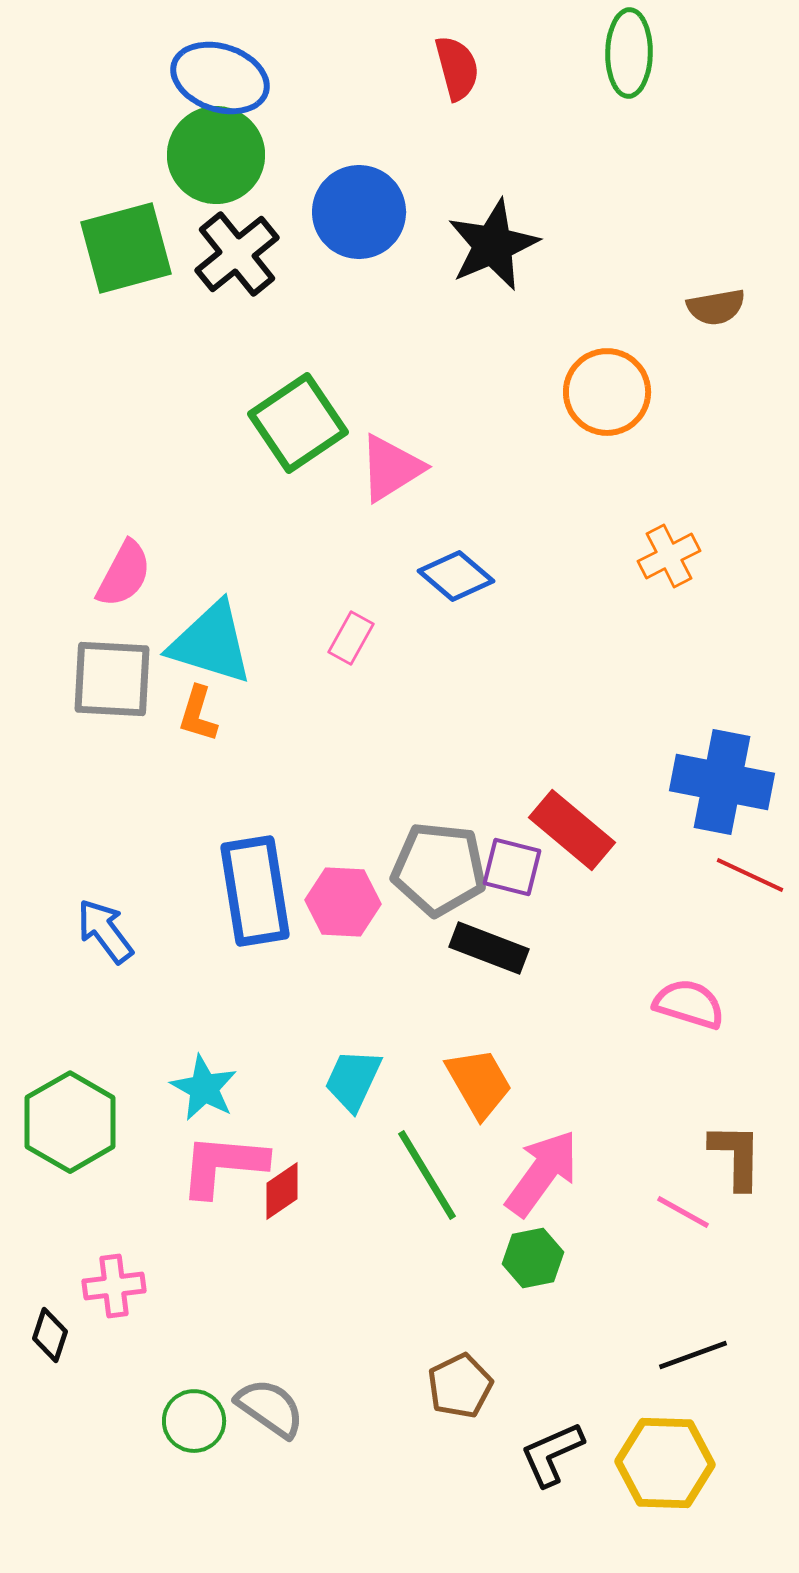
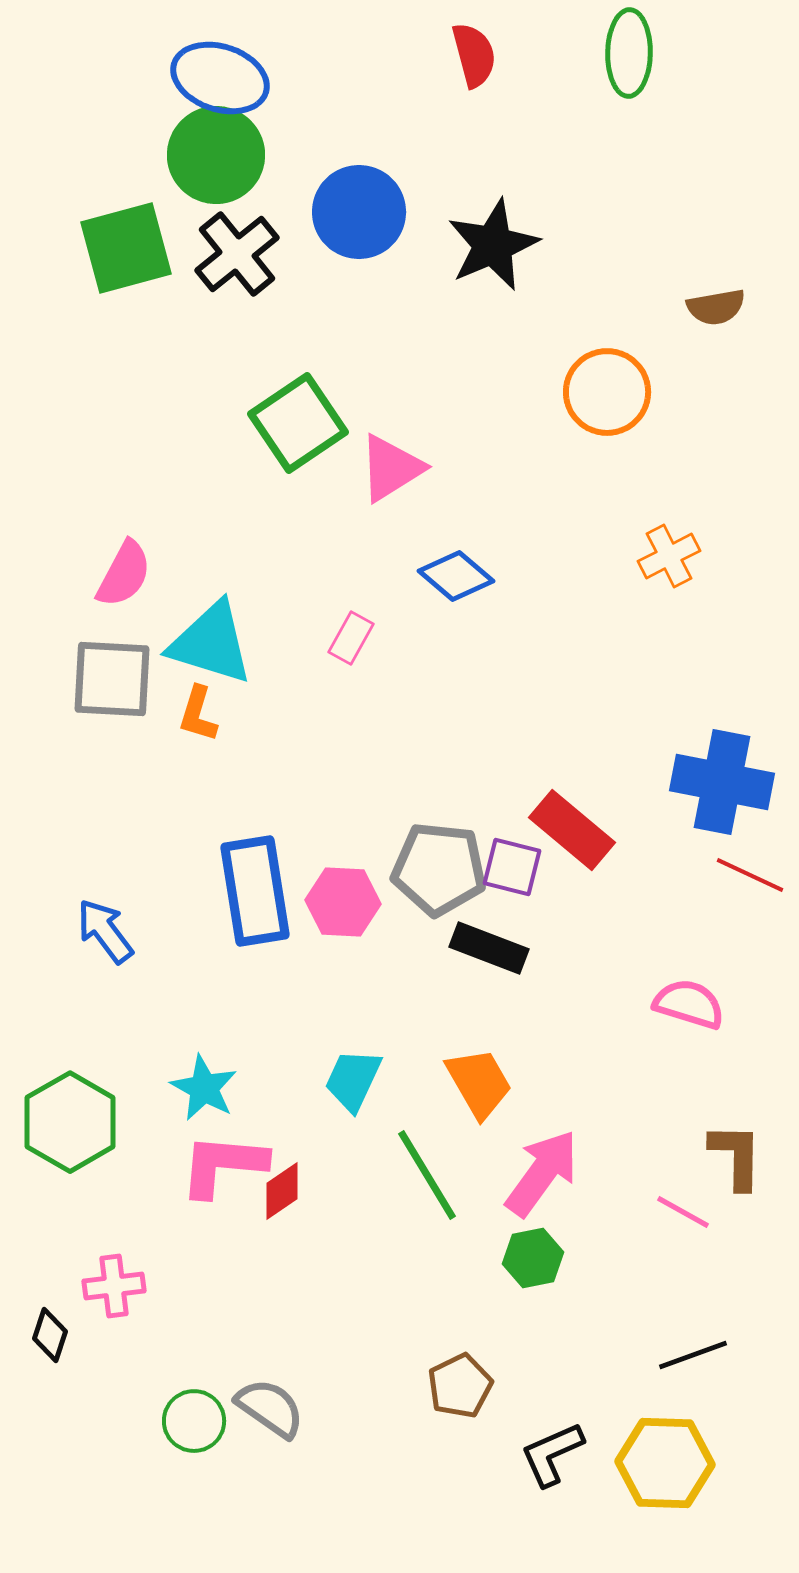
red semicircle at (457, 68): moved 17 px right, 13 px up
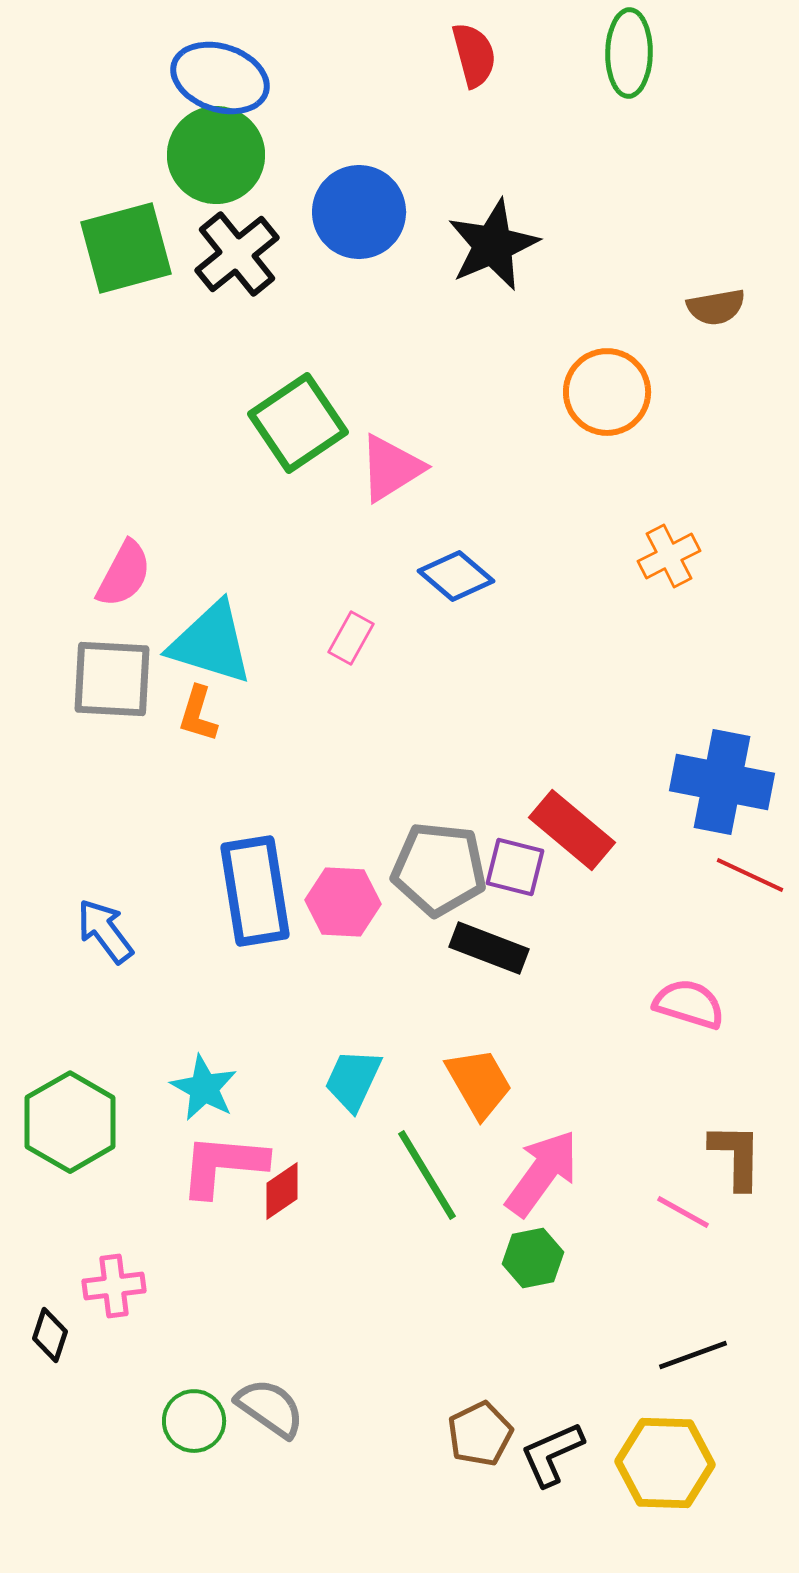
purple square at (512, 867): moved 3 px right
brown pentagon at (460, 1386): moved 20 px right, 48 px down
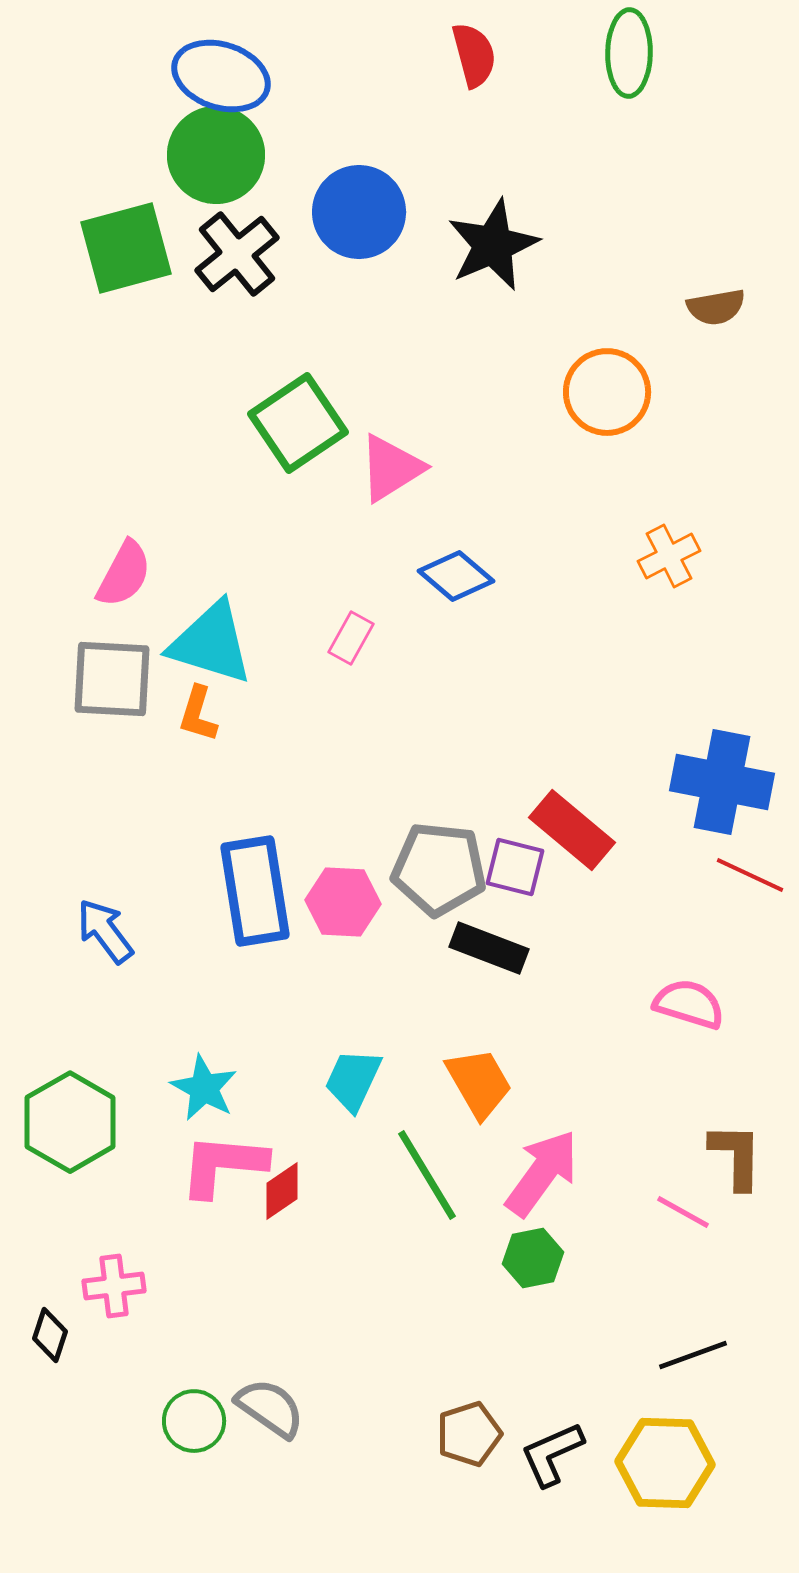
blue ellipse at (220, 78): moved 1 px right, 2 px up
brown pentagon at (480, 1434): moved 11 px left; rotated 8 degrees clockwise
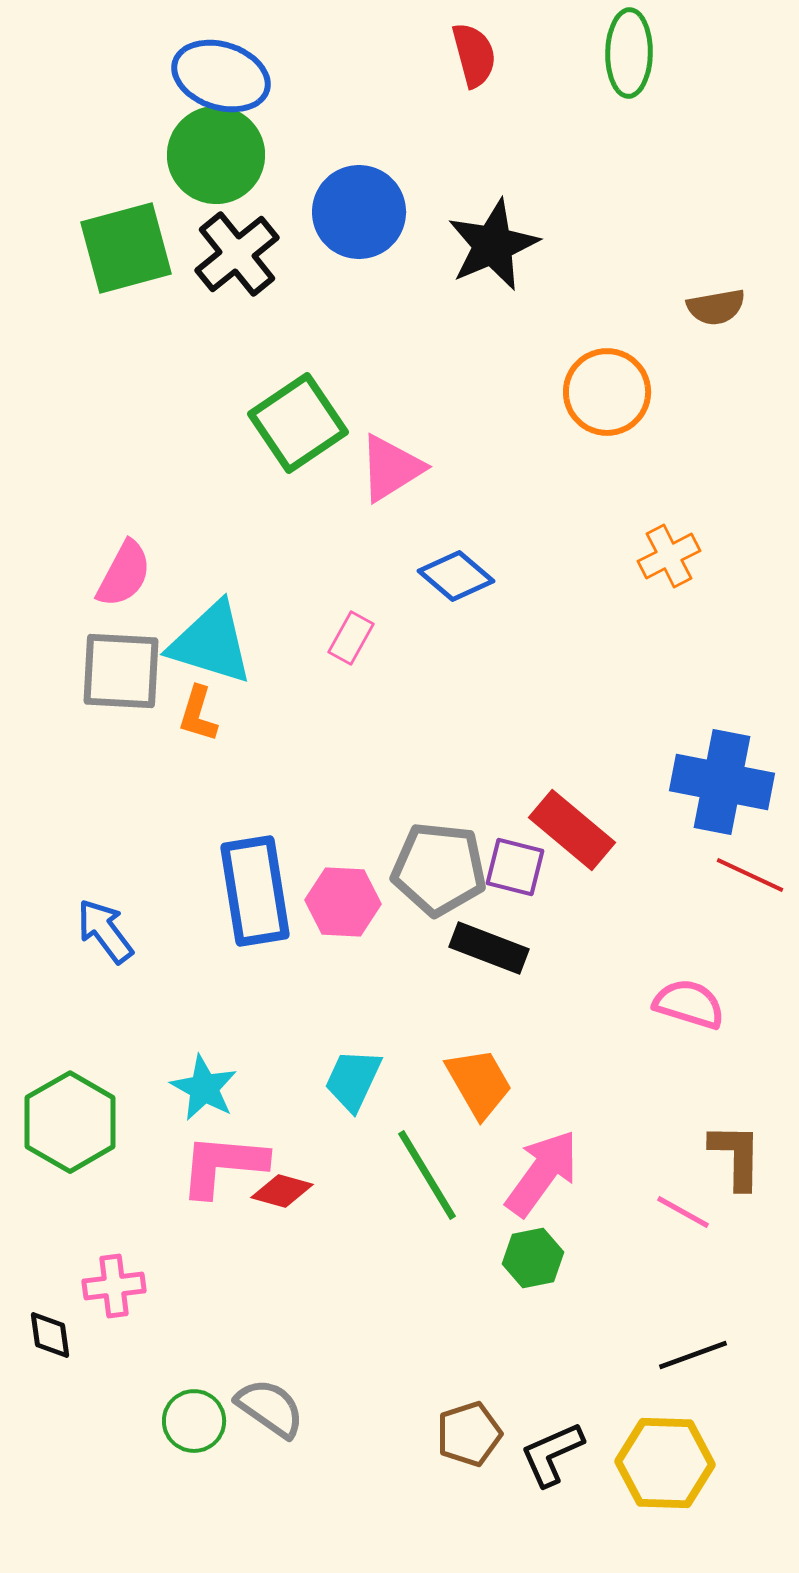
gray square at (112, 679): moved 9 px right, 8 px up
red diamond at (282, 1191): rotated 50 degrees clockwise
black diamond at (50, 1335): rotated 26 degrees counterclockwise
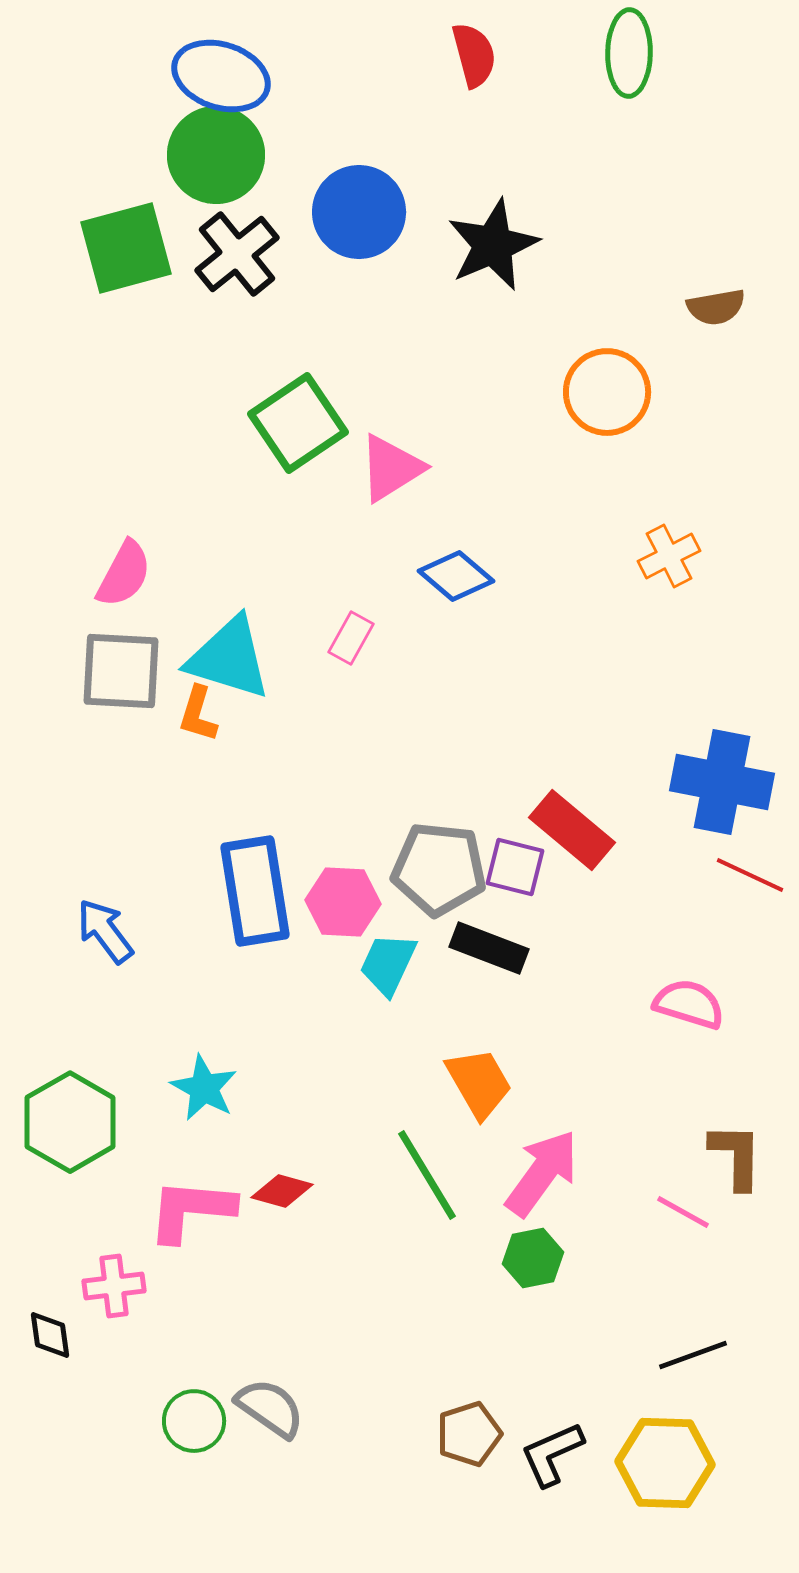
cyan triangle at (211, 643): moved 18 px right, 15 px down
cyan trapezoid at (353, 1080): moved 35 px right, 116 px up
pink L-shape at (223, 1165): moved 32 px left, 45 px down
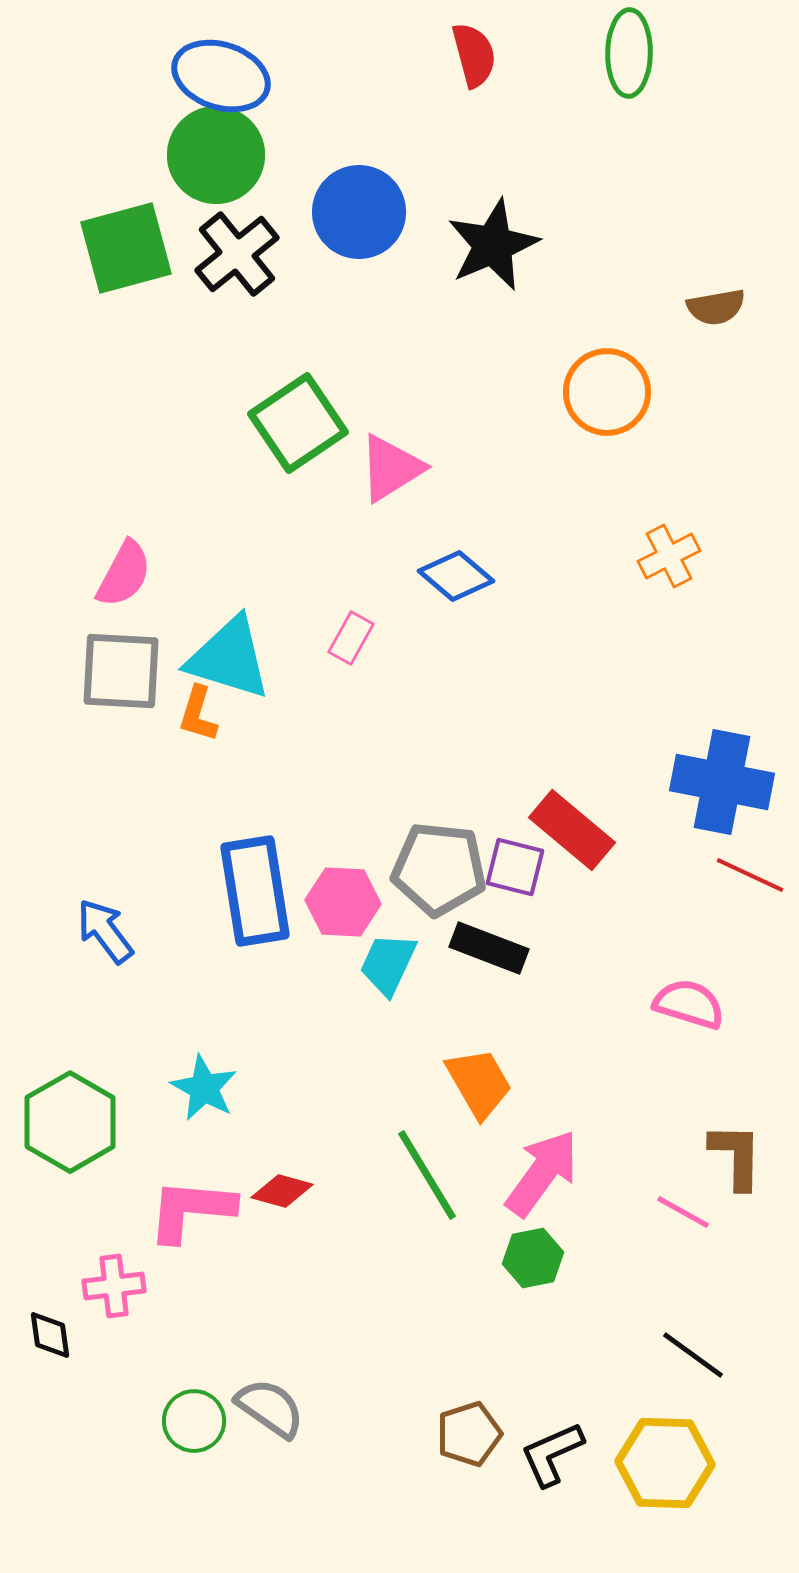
black line at (693, 1355): rotated 56 degrees clockwise
